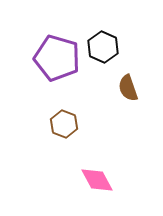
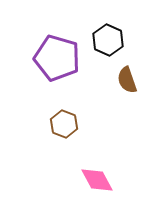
black hexagon: moved 5 px right, 7 px up
brown semicircle: moved 1 px left, 8 px up
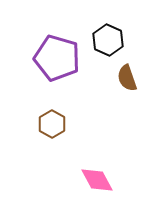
brown semicircle: moved 2 px up
brown hexagon: moved 12 px left; rotated 8 degrees clockwise
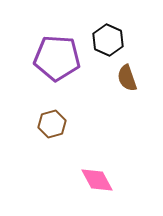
purple pentagon: rotated 12 degrees counterclockwise
brown hexagon: rotated 16 degrees clockwise
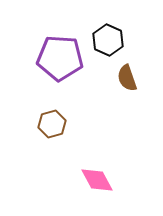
purple pentagon: moved 3 px right
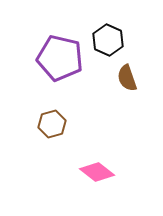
purple pentagon: rotated 9 degrees clockwise
pink diamond: moved 8 px up; rotated 24 degrees counterclockwise
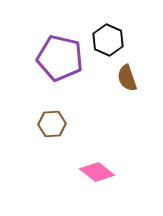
brown hexagon: rotated 12 degrees clockwise
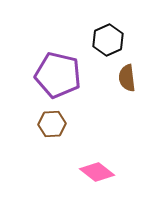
black hexagon: rotated 12 degrees clockwise
purple pentagon: moved 2 px left, 17 px down
brown semicircle: rotated 12 degrees clockwise
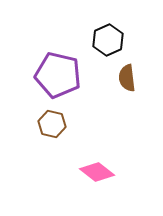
brown hexagon: rotated 16 degrees clockwise
